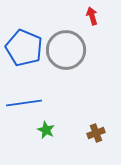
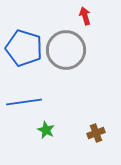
red arrow: moved 7 px left
blue pentagon: rotated 6 degrees counterclockwise
blue line: moved 1 px up
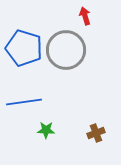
green star: rotated 24 degrees counterclockwise
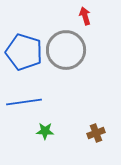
blue pentagon: moved 4 px down
green star: moved 1 px left, 1 px down
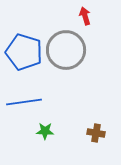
brown cross: rotated 30 degrees clockwise
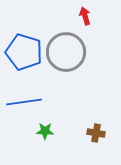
gray circle: moved 2 px down
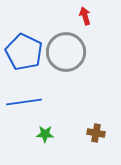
blue pentagon: rotated 9 degrees clockwise
green star: moved 3 px down
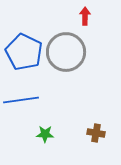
red arrow: rotated 18 degrees clockwise
blue line: moved 3 px left, 2 px up
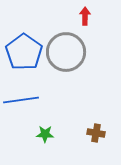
blue pentagon: rotated 9 degrees clockwise
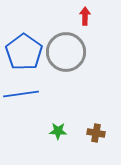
blue line: moved 6 px up
green star: moved 13 px right, 3 px up
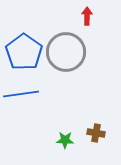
red arrow: moved 2 px right
green star: moved 7 px right, 9 px down
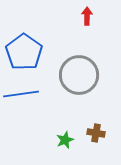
gray circle: moved 13 px right, 23 px down
green star: rotated 24 degrees counterclockwise
